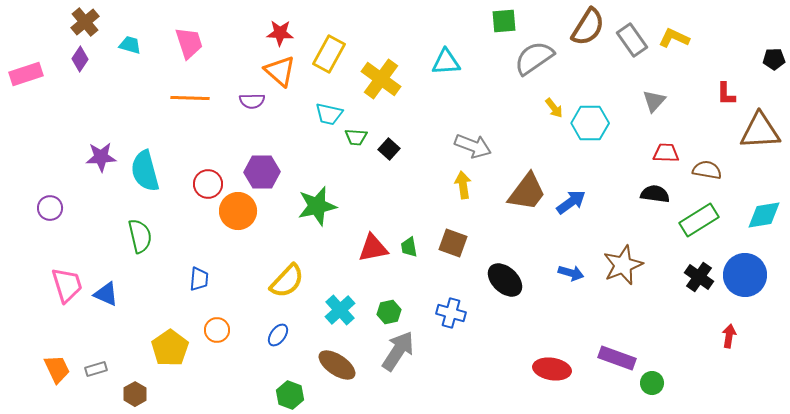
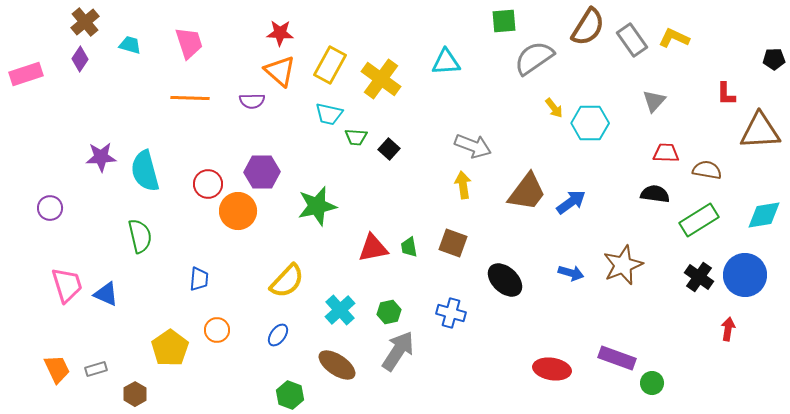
yellow rectangle at (329, 54): moved 1 px right, 11 px down
red arrow at (729, 336): moved 1 px left, 7 px up
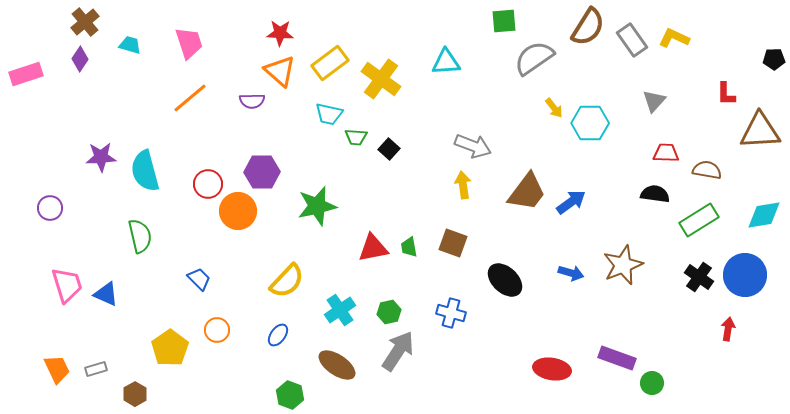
yellow rectangle at (330, 65): moved 2 px up; rotated 24 degrees clockwise
orange line at (190, 98): rotated 42 degrees counterclockwise
blue trapezoid at (199, 279): rotated 50 degrees counterclockwise
cyan cross at (340, 310): rotated 8 degrees clockwise
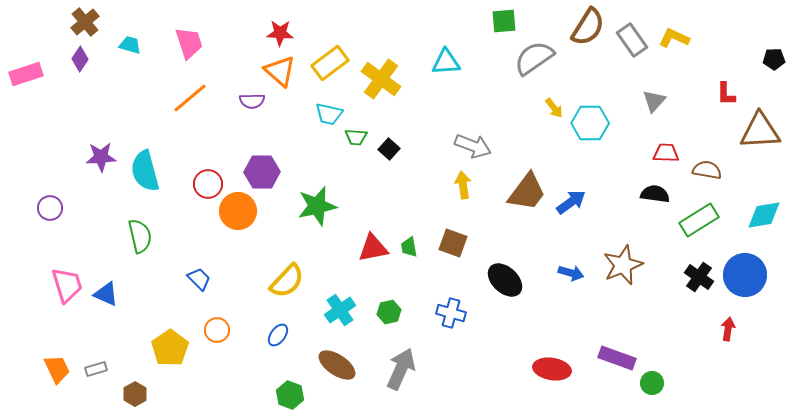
gray arrow at (398, 351): moved 3 px right, 18 px down; rotated 9 degrees counterclockwise
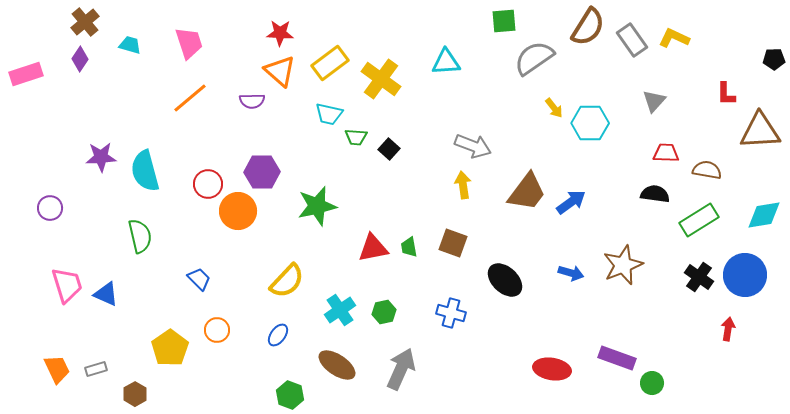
green hexagon at (389, 312): moved 5 px left
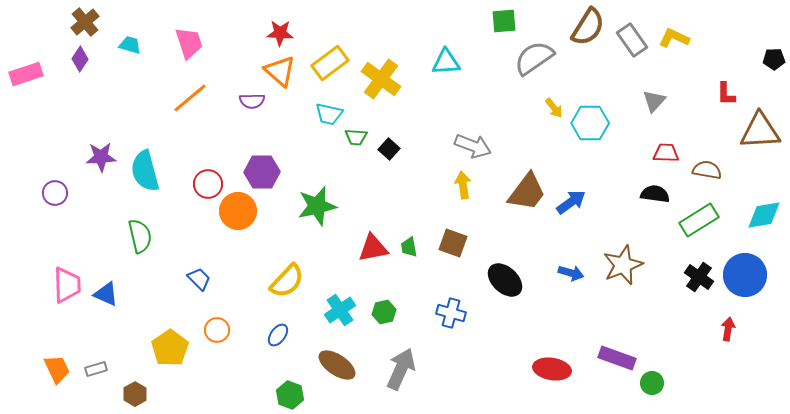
purple circle at (50, 208): moved 5 px right, 15 px up
pink trapezoid at (67, 285): rotated 15 degrees clockwise
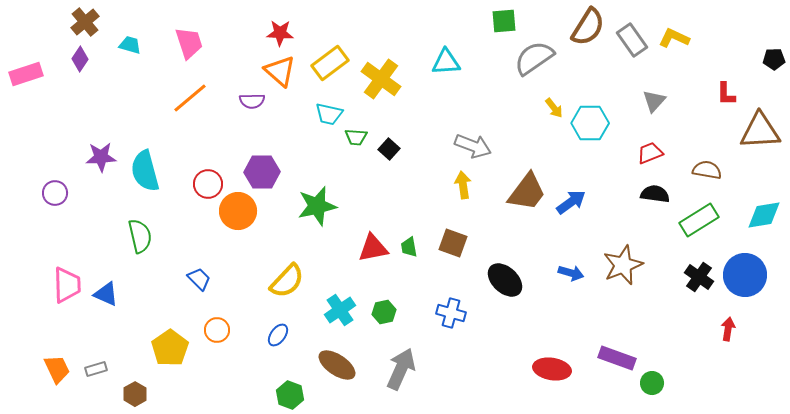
red trapezoid at (666, 153): moved 16 px left; rotated 24 degrees counterclockwise
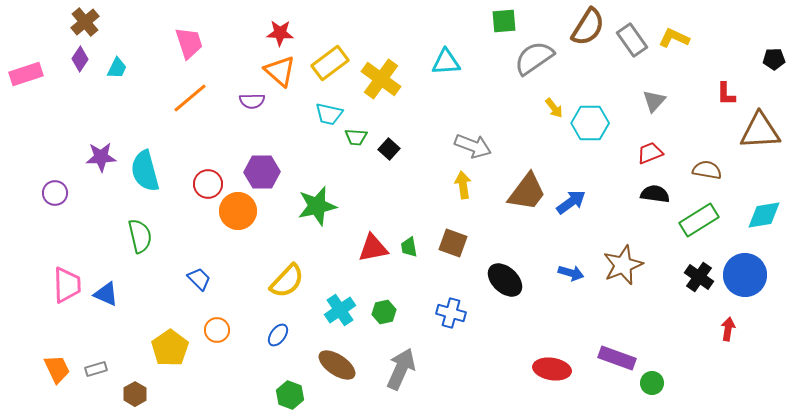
cyan trapezoid at (130, 45): moved 13 px left, 23 px down; rotated 100 degrees clockwise
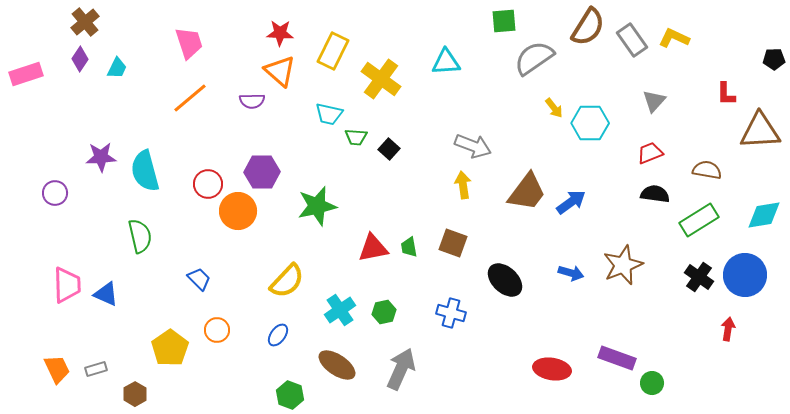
yellow rectangle at (330, 63): moved 3 px right, 12 px up; rotated 27 degrees counterclockwise
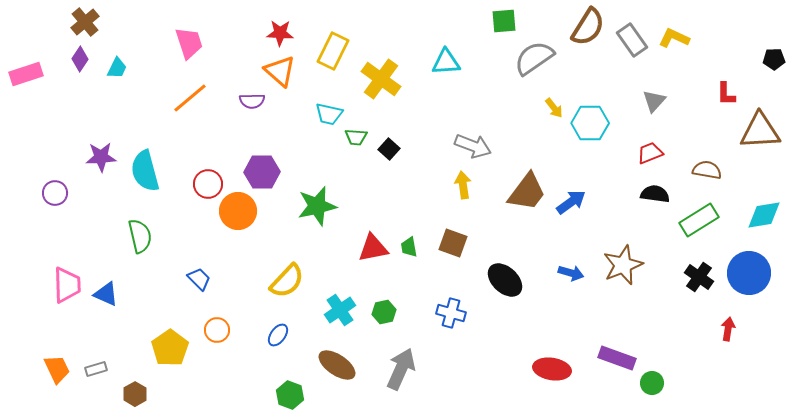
blue circle at (745, 275): moved 4 px right, 2 px up
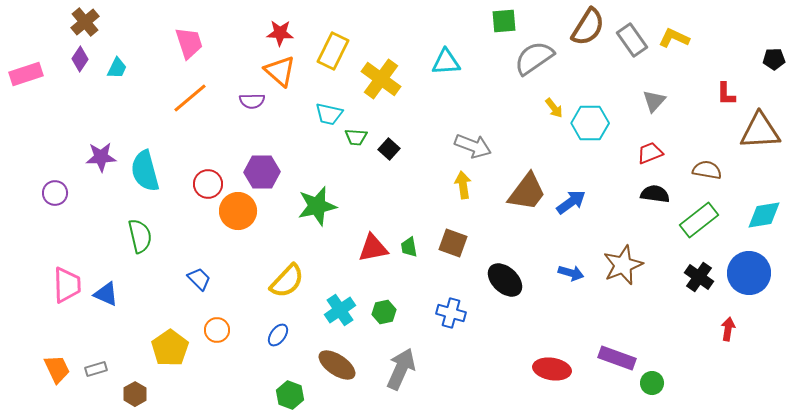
green rectangle at (699, 220): rotated 6 degrees counterclockwise
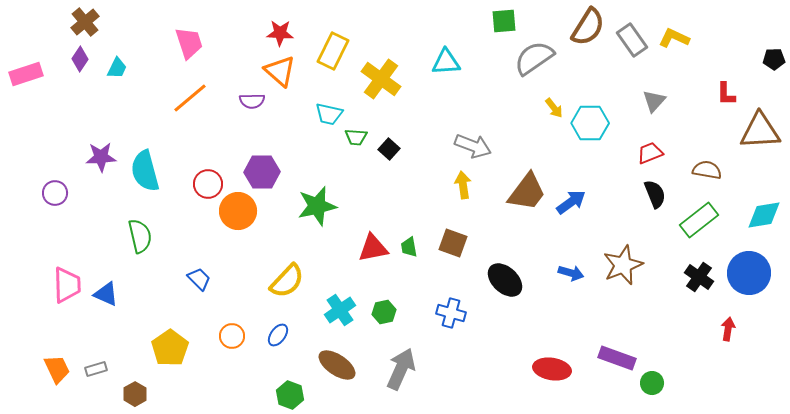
black semicircle at (655, 194): rotated 60 degrees clockwise
orange circle at (217, 330): moved 15 px right, 6 px down
